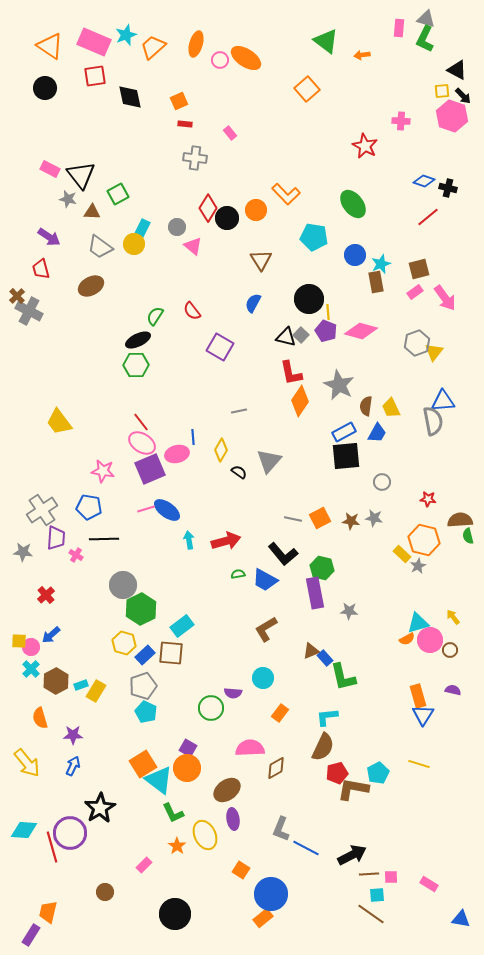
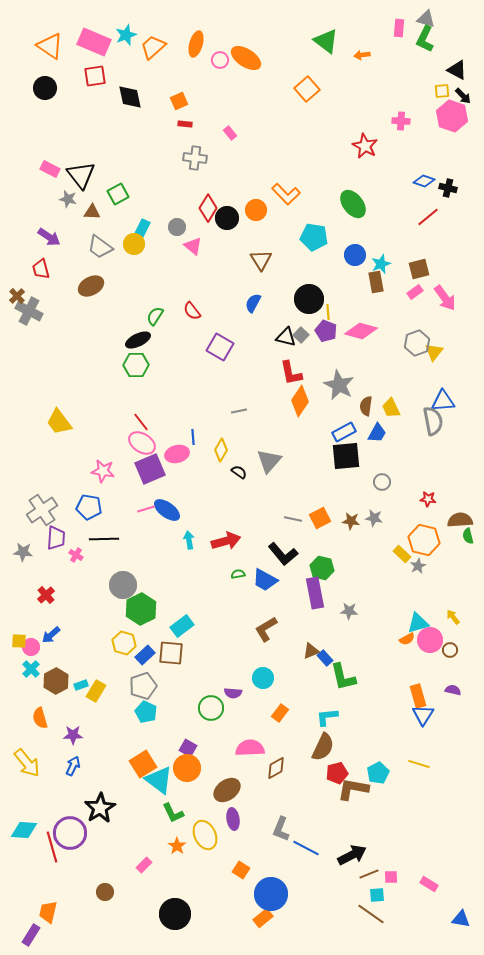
brown line at (369, 874): rotated 18 degrees counterclockwise
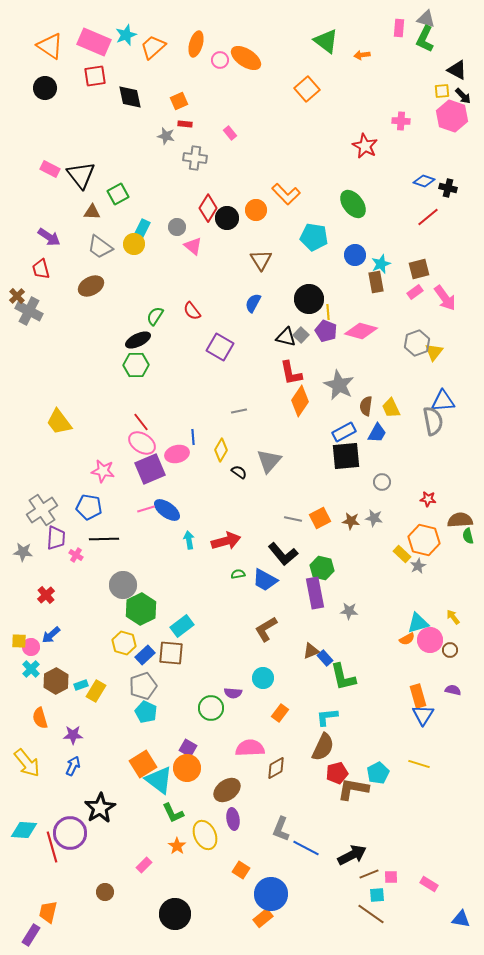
gray star at (68, 199): moved 98 px right, 63 px up
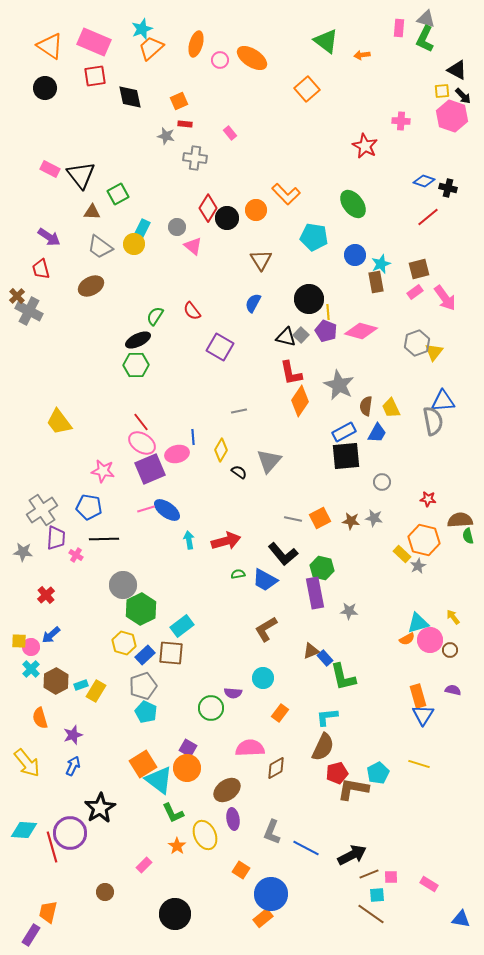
cyan star at (126, 35): moved 16 px right, 6 px up
orange trapezoid at (153, 47): moved 2 px left, 1 px down
orange ellipse at (246, 58): moved 6 px right
purple star at (73, 735): rotated 18 degrees counterclockwise
gray L-shape at (281, 829): moved 9 px left, 3 px down
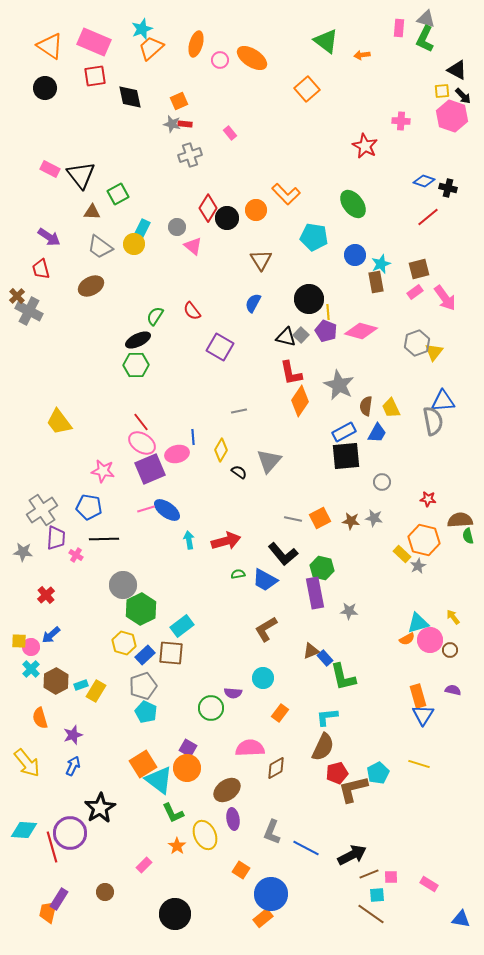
gray star at (166, 136): moved 6 px right, 12 px up
gray cross at (195, 158): moved 5 px left, 3 px up; rotated 25 degrees counterclockwise
brown L-shape at (353, 789): rotated 24 degrees counterclockwise
purple rectangle at (31, 935): moved 28 px right, 36 px up
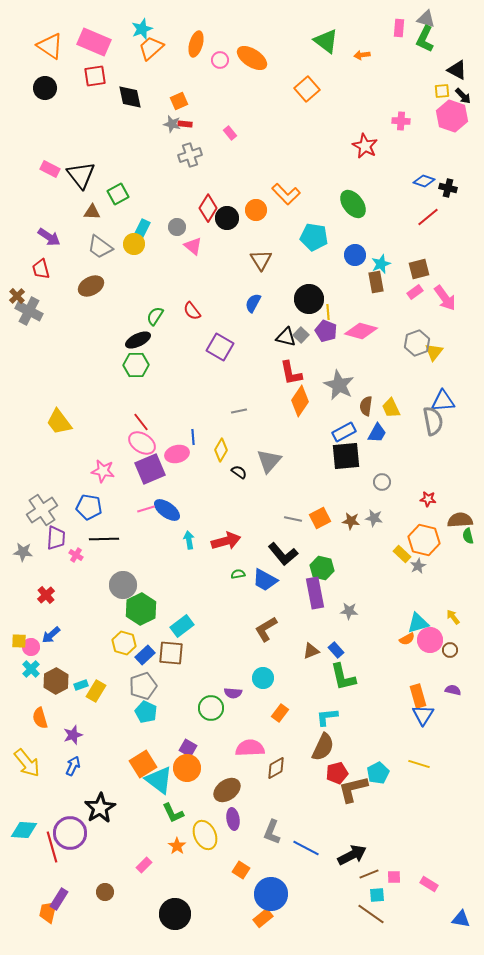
blue rectangle at (325, 658): moved 11 px right, 8 px up
pink square at (391, 877): moved 3 px right
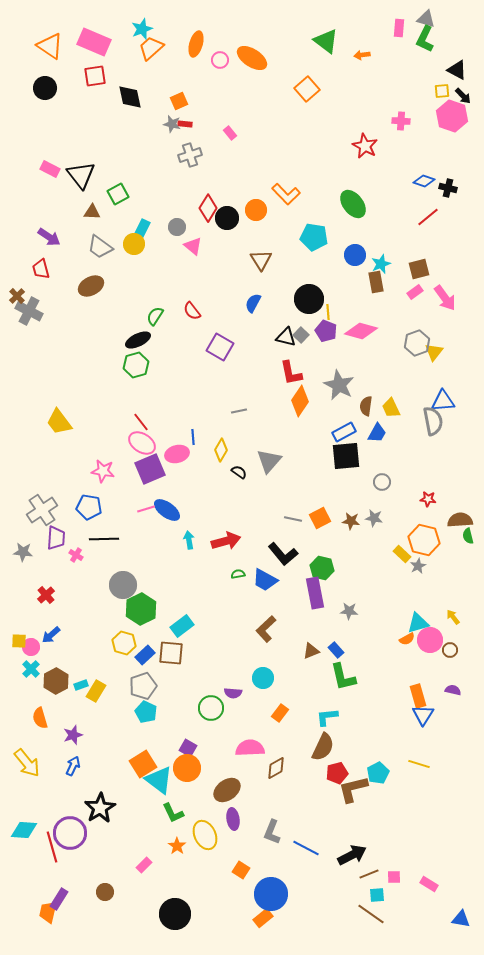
green hexagon at (136, 365): rotated 15 degrees counterclockwise
brown L-shape at (266, 629): rotated 12 degrees counterclockwise
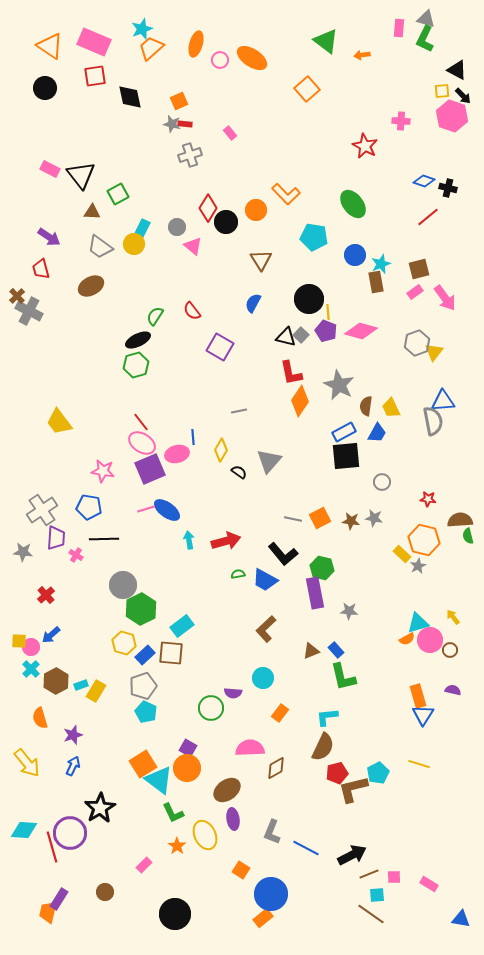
black circle at (227, 218): moved 1 px left, 4 px down
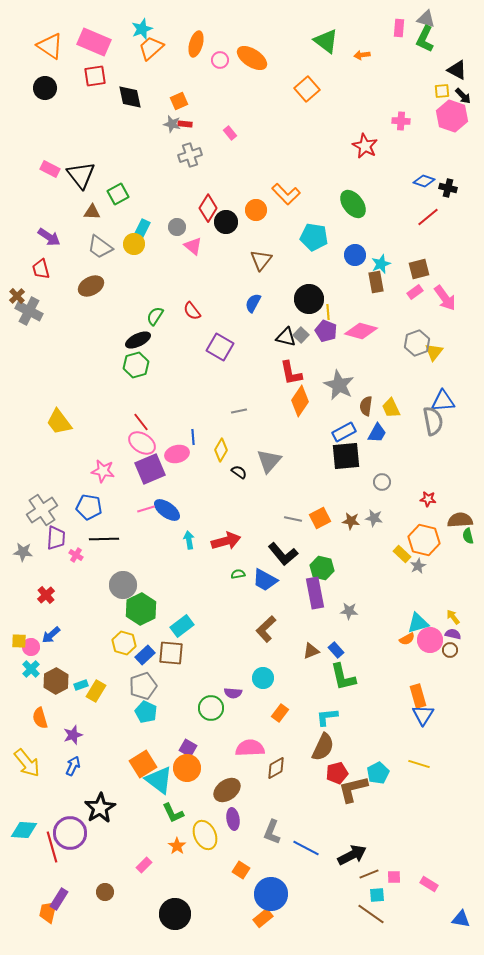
brown triangle at (261, 260): rotated 10 degrees clockwise
purple semicircle at (453, 690): moved 56 px up
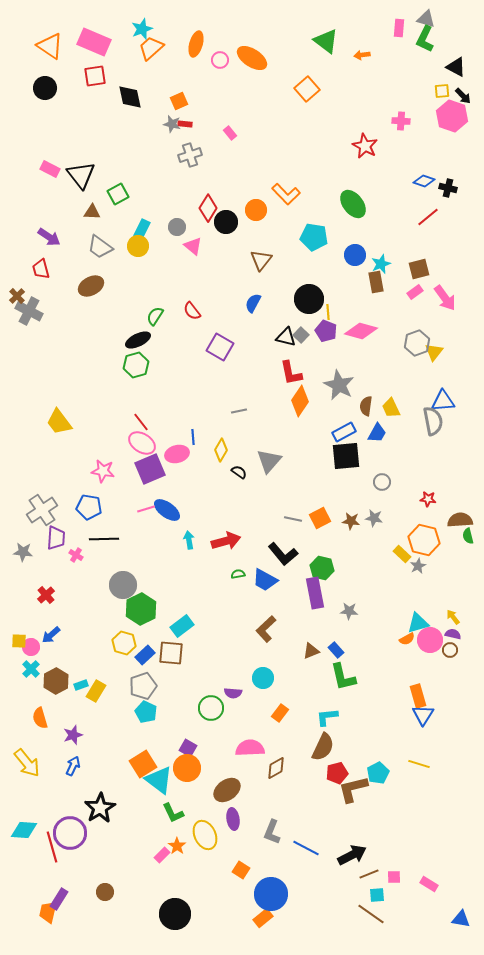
black triangle at (457, 70): moved 1 px left, 3 px up
yellow circle at (134, 244): moved 4 px right, 2 px down
pink rectangle at (144, 865): moved 18 px right, 10 px up
